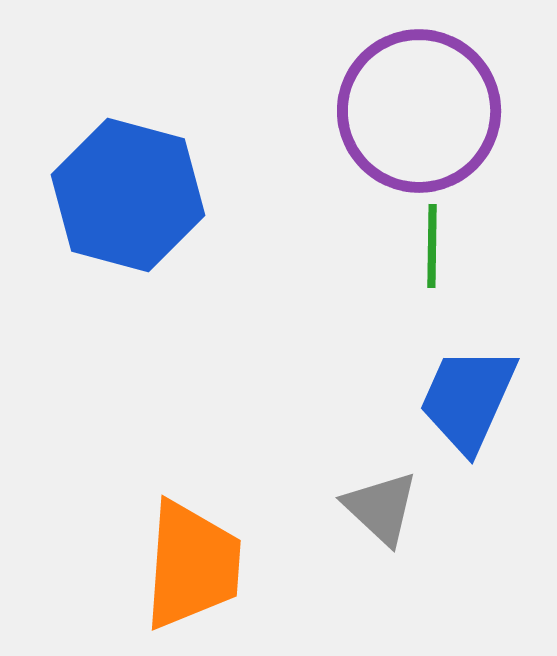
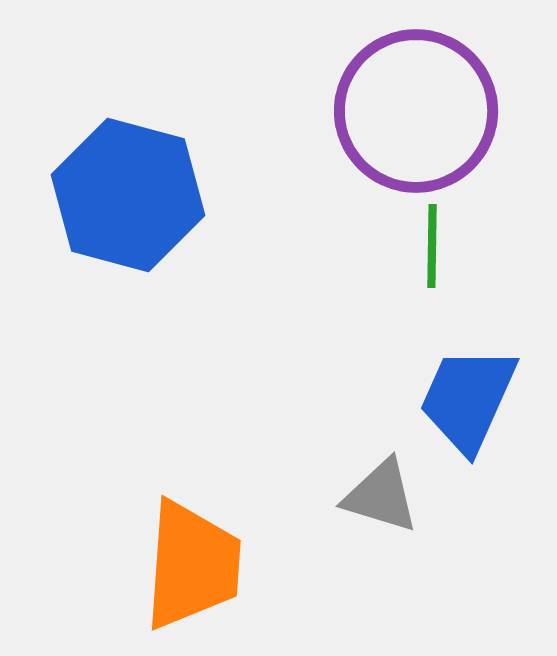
purple circle: moved 3 px left
gray triangle: moved 12 px up; rotated 26 degrees counterclockwise
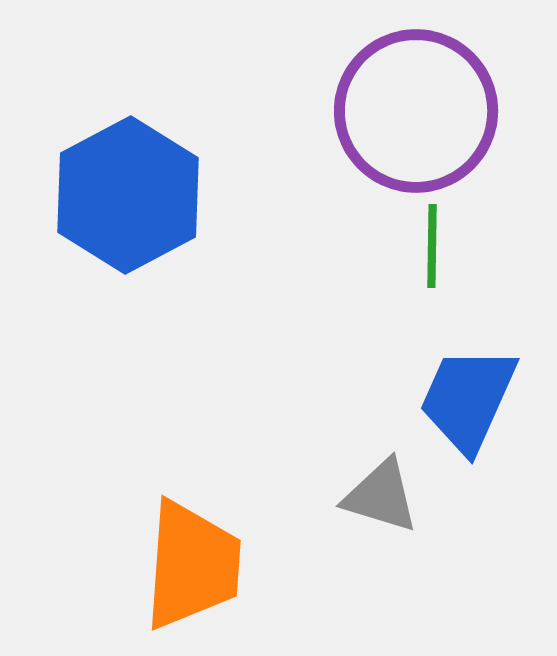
blue hexagon: rotated 17 degrees clockwise
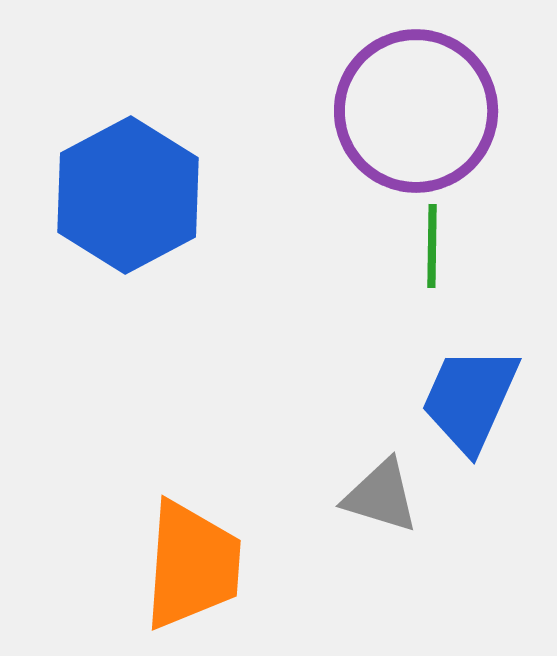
blue trapezoid: moved 2 px right
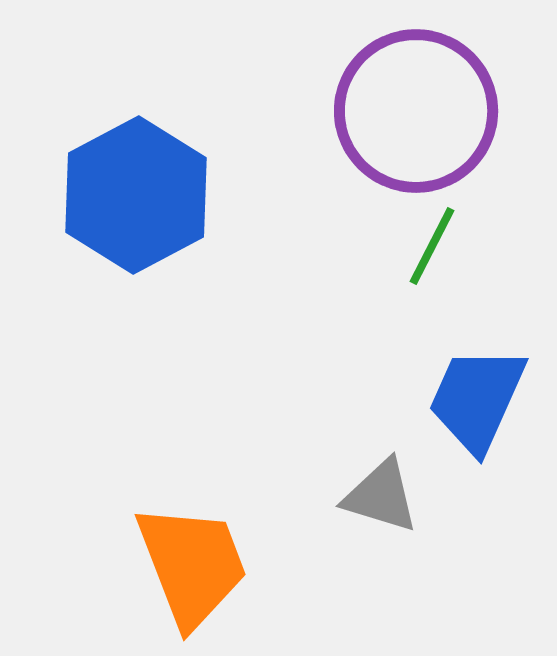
blue hexagon: moved 8 px right
green line: rotated 26 degrees clockwise
blue trapezoid: moved 7 px right
orange trapezoid: rotated 25 degrees counterclockwise
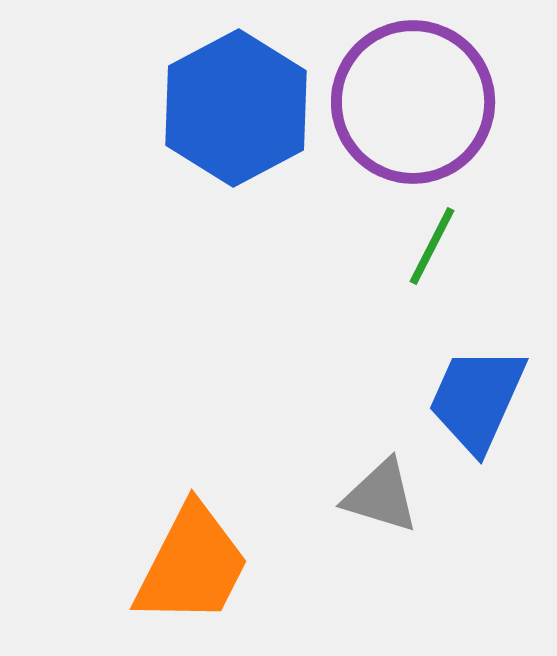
purple circle: moved 3 px left, 9 px up
blue hexagon: moved 100 px right, 87 px up
orange trapezoid: rotated 48 degrees clockwise
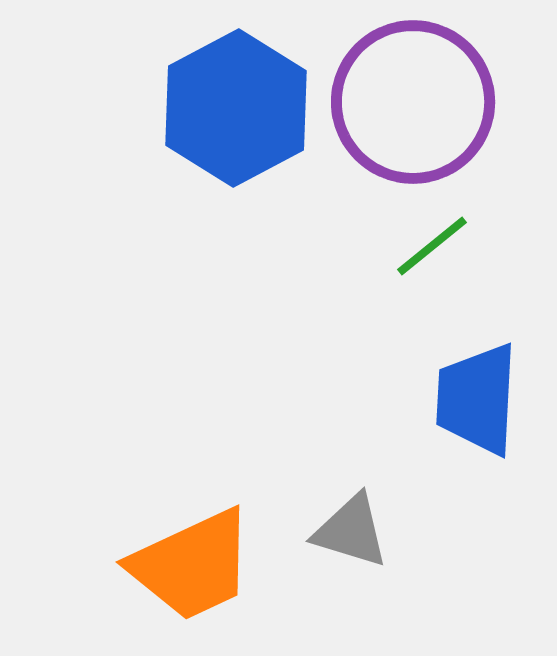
green line: rotated 24 degrees clockwise
blue trapezoid: rotated 21 degrees counterclockwise
gray triangle: moved 30 px left, 35 px down
orange trapezoid: rotated 38 degrees clockwise
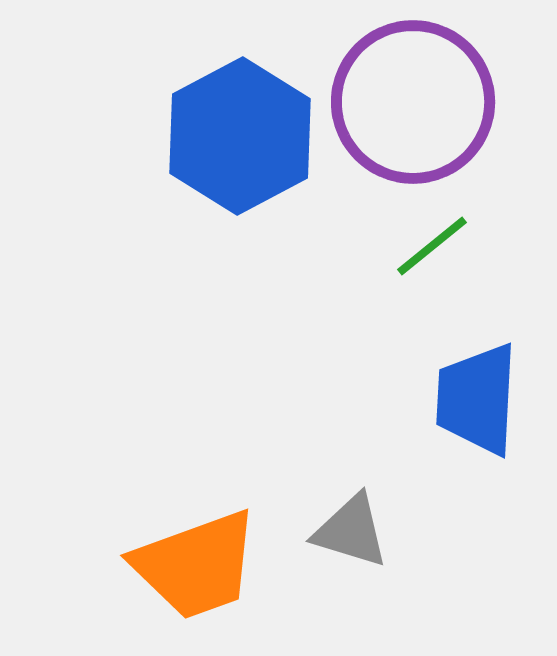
blue hexagon: moved 4 px right, 28 px down
orange trapezoid: moved 4 px right; rotated 5 degrees clockwise
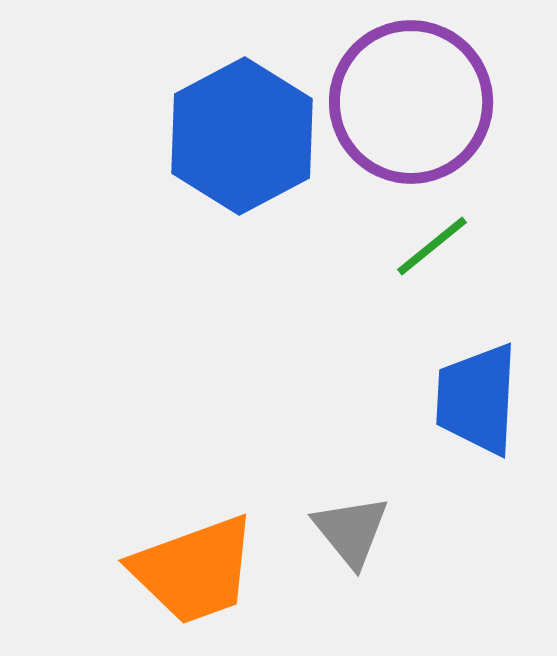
purple circle: moved 2 px left
blue hexagon: moved 2 px right
gray triangle: rotated 34 degrees clockwise
orange trapezoid: moved 2 px left, 5 px down
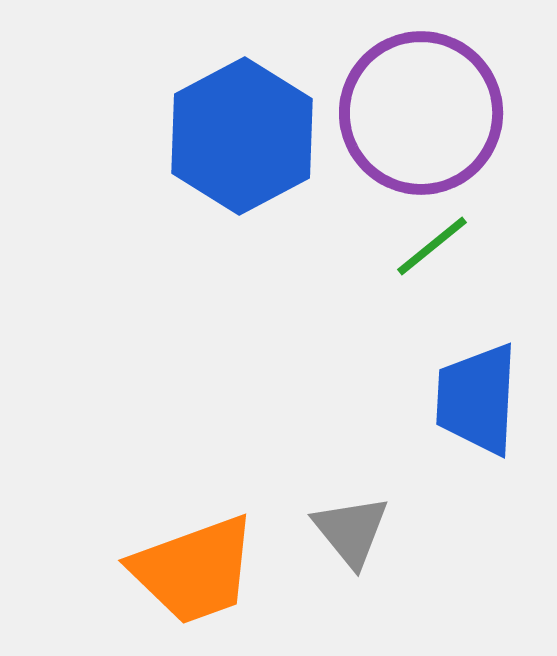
purple circle: moved 10 px right, 11 px down
